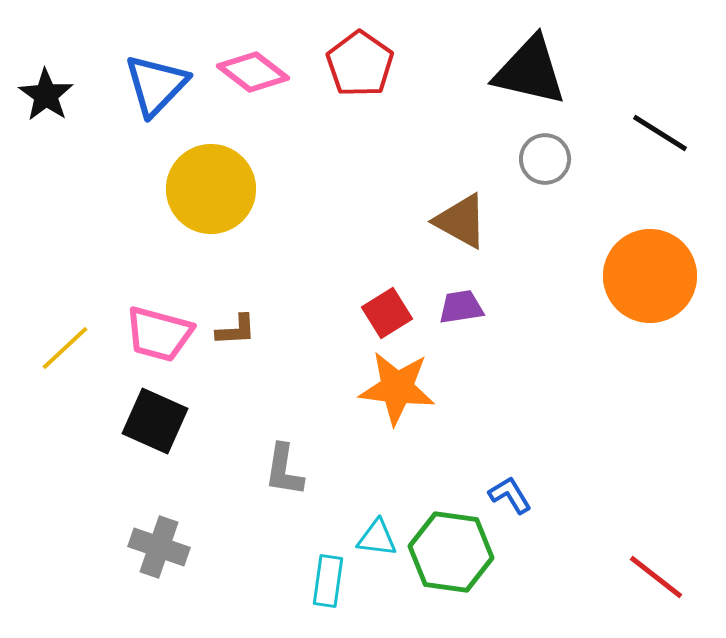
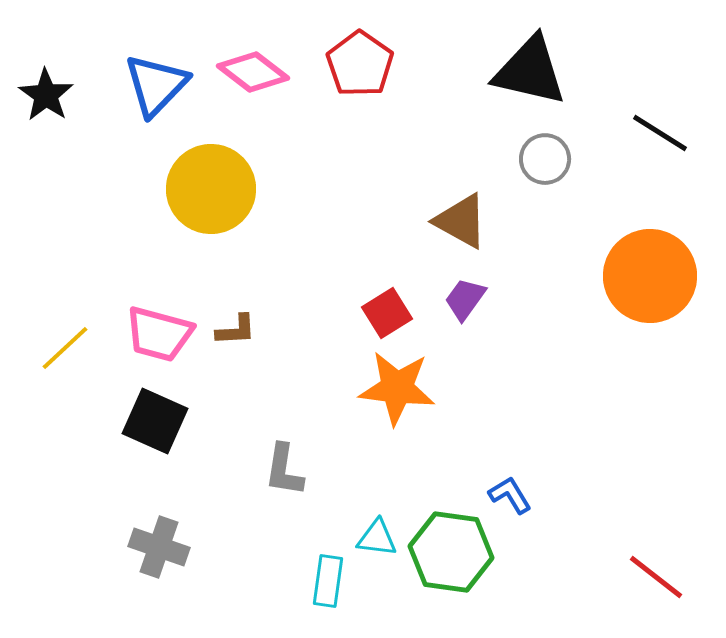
purple trapezoid: moved 4 px right, 8 px up; rotated 45 degrees counterclockwise
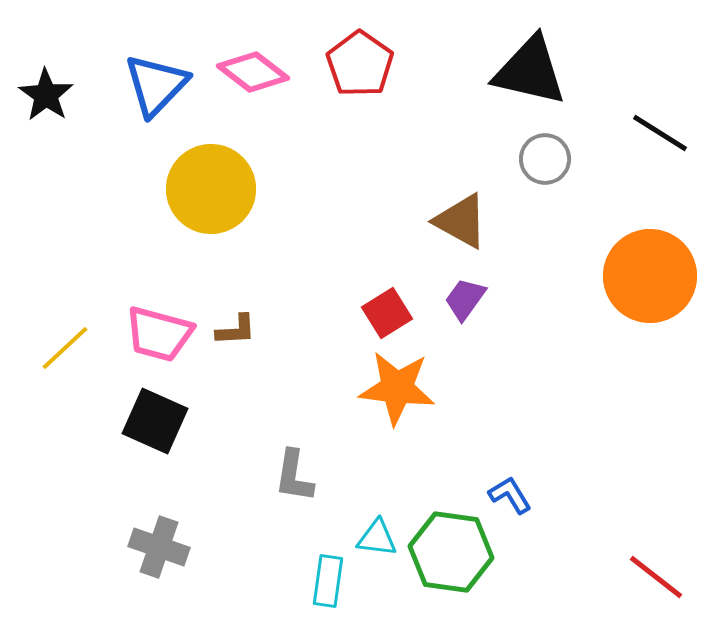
gray L-shape: moved 10 px right, 6 px down
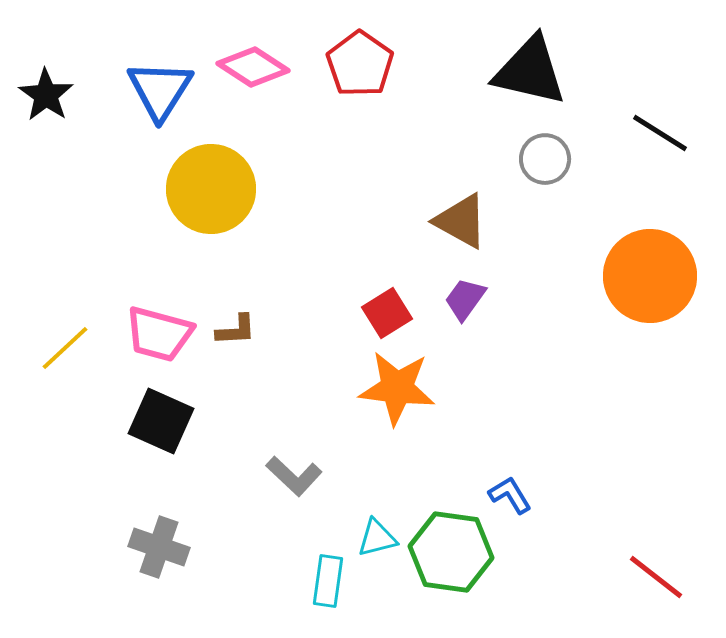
pink diamond: moved 5 px up; rotated 4 degrees counterclockwise
blue triangle: moved 4 px right, 5 px down; rotated 12 degrees counterclockwise
black square: moved 6 px right
gray L-shape: rotated 56 degrees counterclockwise
cyan triangle: rotated 21 degrees counterclockwise
